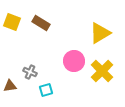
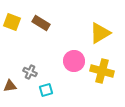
yellow cross: rotated 30 degrees counterclockwise
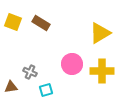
yellow square: moved 1 px right
pink circle: moved 2 px left, 3 px down
yellow cross: rotated 15 degrees counterclockwise
brown triangle: moved 1 px right, 1 px down
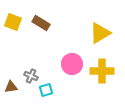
gray cross: moved 1 px right, 4 px down
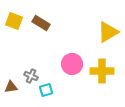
yellow square: moved 1 px right, 1 px up
yellow triangle: moved 8 px right, 1 px up
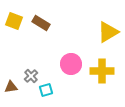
pink circle: moved 1 px left
gray cross: rotated 24 degrees clockwise
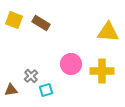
yellow square: moved 1 px up
yellow triangle: rotated 35 degrees clockwise
brown triangle: moved 3 px down
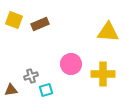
brown rectangle: moved 1 px left, 1 px down; rotated 54 degrees counterclockwise
yellow cross: moved 1 px right, 3 px down
gray cross: rotated 24 degrees clockwise
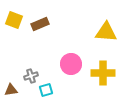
yellow triangle: moved 2 px left
yellow cross: moved 1 px up
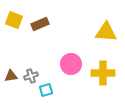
brown triangle: moved 14 px up
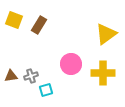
brown rectangle: moved 1 px left, 1 px down; rotated 36 degrees counterclockwise
yellow triangle: moved 2 px down; rotated 40 degrees counterclockwise
